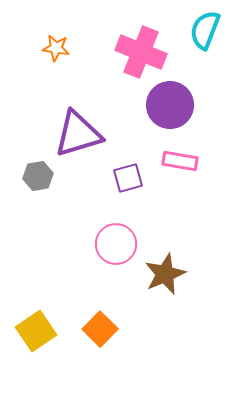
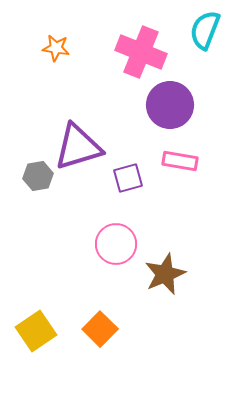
purple triangle: moved 13 px down
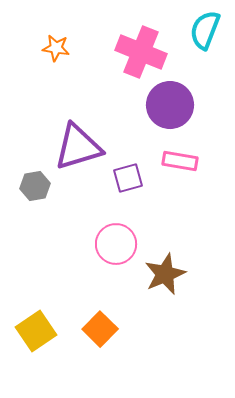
gray hexagon: moved 3 px left, 10 px down
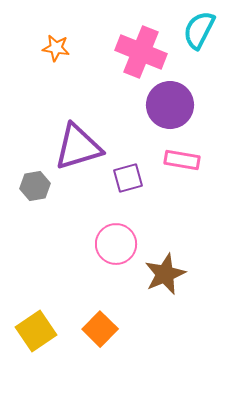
cyan semicircle: moved 6 px left; rotated 6 degrees clockwise
pink rectangle: moved 2 px right, 1 px up
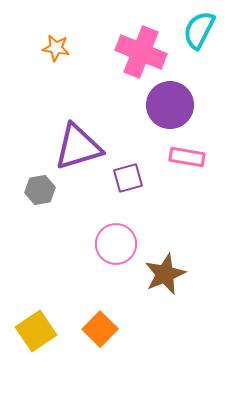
pink rectangle: moved 5 px right, 3 px up
gray hexagon: moved 5 px right, 4 px down
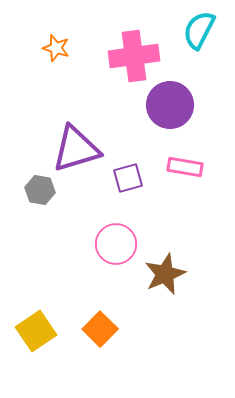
orange star: rotated 8 degrees clockwise
pink cross: moved 7 px left, 4 px down; rotated 30 degrees counterclockwise
purple triangle: moved 2 px left, 2 px down
pink rectangle: moved 2 px left, 10 px down
gray hexagon: rotated 20 degrees clockwise
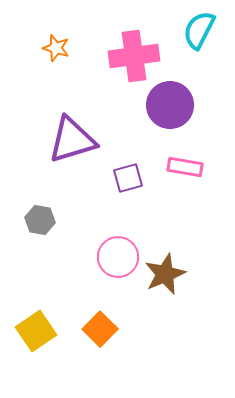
purple triangle: moved 4 px left, 9 px up
gray hexagon: moved 30 px down
pink circle: moved 2 px right, 13 px down
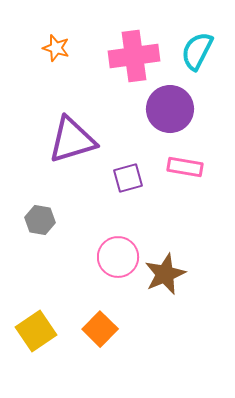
cyan semicircle: moved 2 px left, 21 px down
purple circle: moved 4 px down
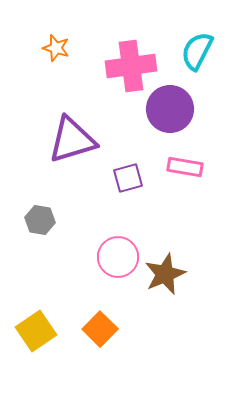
pink cross: moved 3 px left, 10 px down
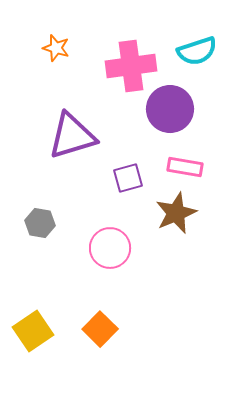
cyan semicircle: rotated 135 degrees counterclockwise
purple triangle: moved 4 px up
gray hexagon: moved 3 px down
pink circle: moved 8 px left, 9 px up
brown star: moved 11 px right, 61 px up
yellow square: moved 3 px left
